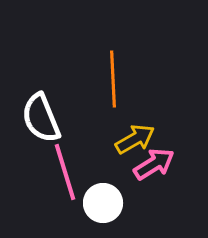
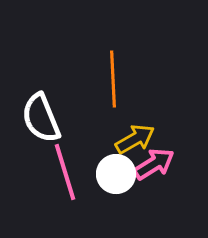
white circle: moved 13 px right, 29 px up
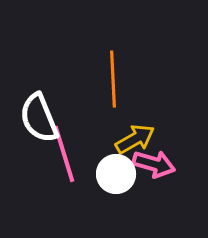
white semicircle: moved 2 px left
pink arrow: rotated 48 degrees clockwise
pink line: moved 1 px left, 18 px up
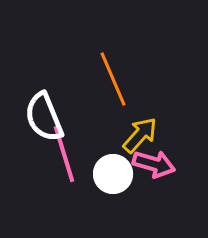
orange line: rotated 20 degrees counterclockwise
white semicircle: moved 5 px right, 1 px up
yellow arrow: moved 5 px right, 4 px up; rotated 18 degrees counterclockwise
white circle: moved 3 px left
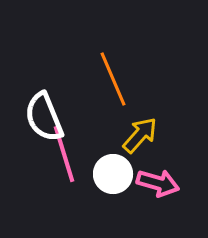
pink arrow: moved 4 px right, 19 px down
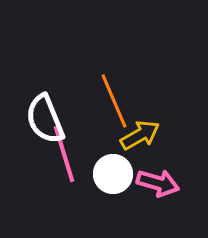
orange line: moved 1 px right, 22 px down
white semicircle: moved 1 px right, 2 px down
yellow arrow: rotated 18 degrees clockwise
